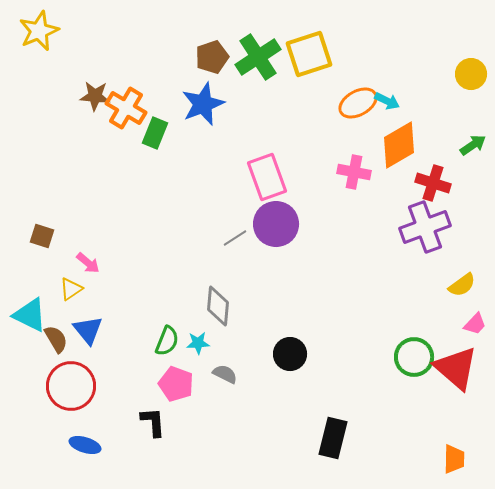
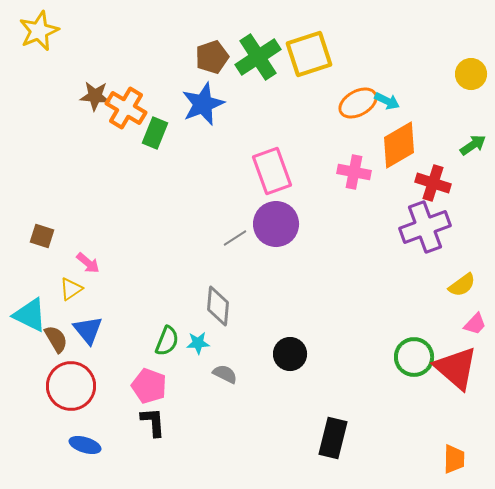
pink rectangle: moved 5 px right, 6 px up
pink pentagon: moved 27 px left, 2 px down
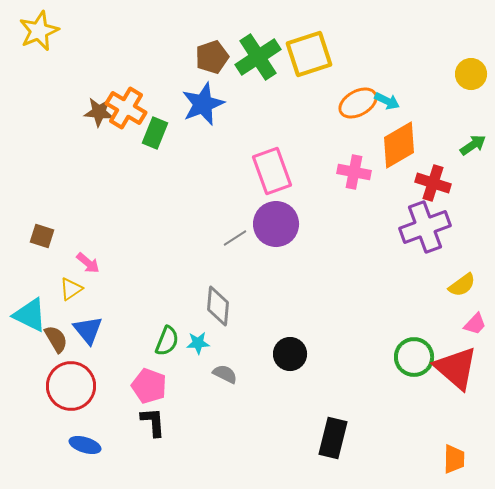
brown star: moved 4 px right, 16 px down
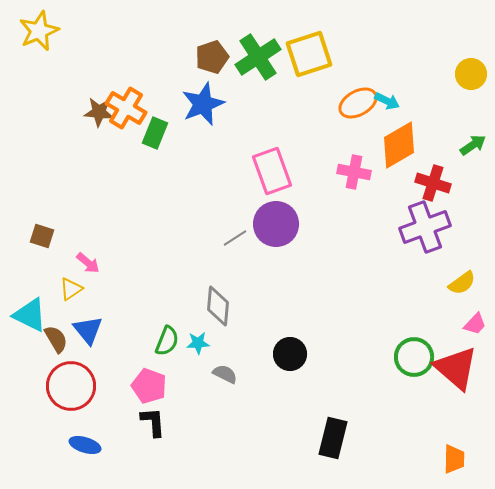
yellow semicircle: moved 2 px up
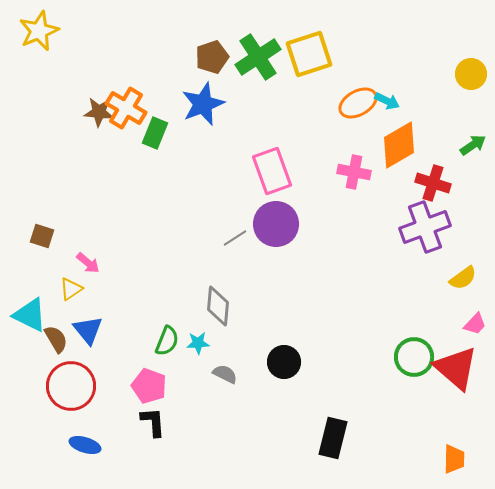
yellow semicircle: moved 1 px right, 5 px up
black circle: moved 6 px left, 8 px down
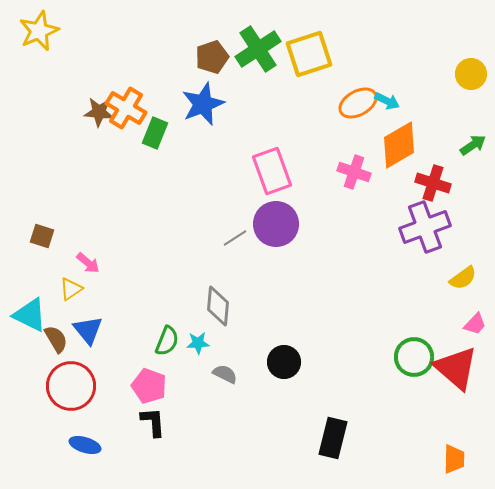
green cross: moved 8 px up
pink cross: rotated 8 degrees clockwise
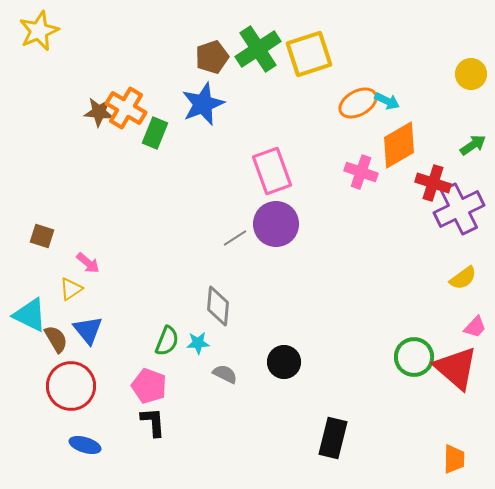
pink cross: moved 7 px right
purple cross: moved 34 px right, 18 px up; rotated 6 degrees counterclockwise
pink trapezoid: moved 3 px down
